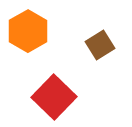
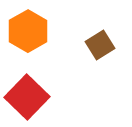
red square: moved 27 px left
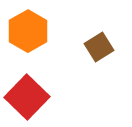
brown square: moved 1 px left, 2 px down
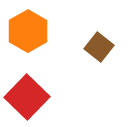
brown square: rotated 20 degrees counterclockwise
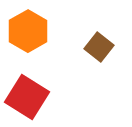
red square: rotated 12 degrees counterclockwise
